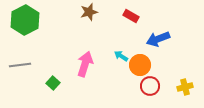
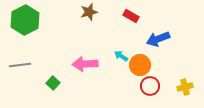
pink arrow: rotated 110 degrees counterclockwise
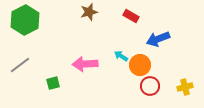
gray line: rotated 30 degrees counterclockwise
green square: rotated 32 degrees clockwise
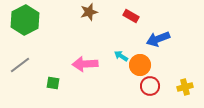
green square: rotated 24 degrees clockwise
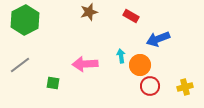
cyan arrow: rotated 48 degrees clockwise
